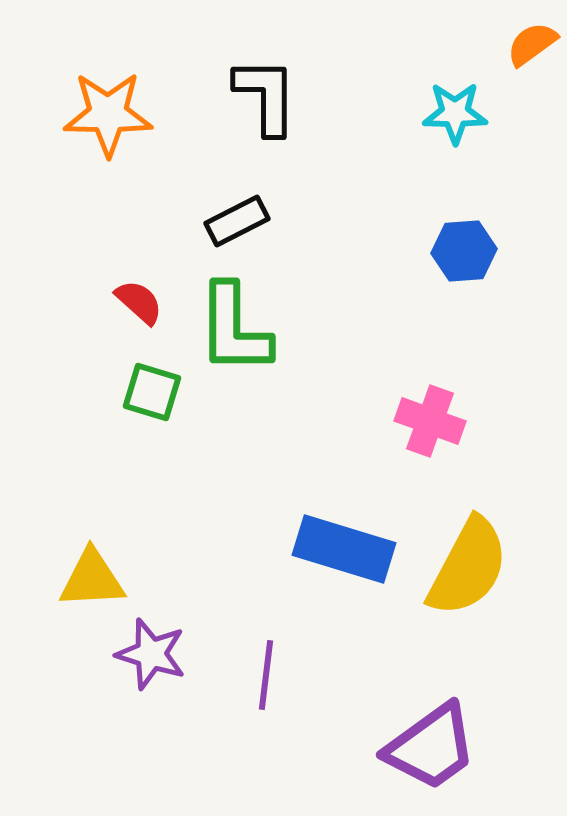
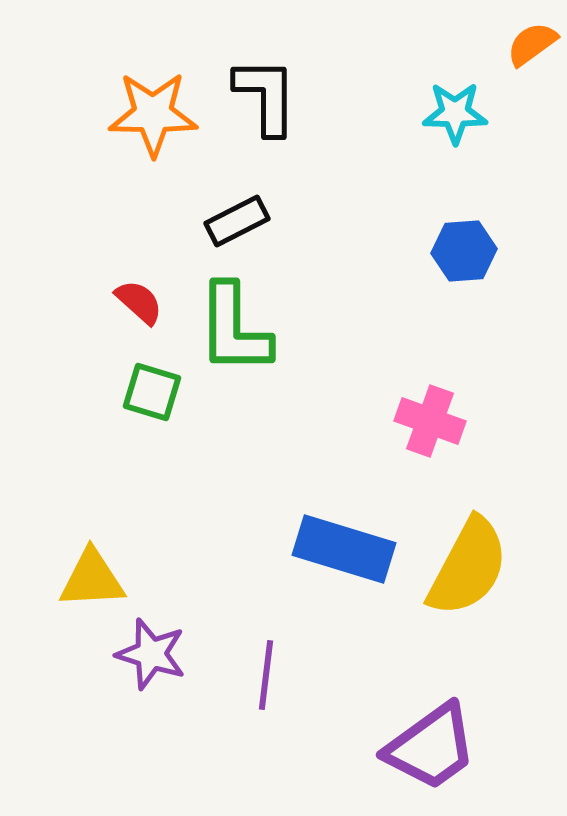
orange star: moved 45 px right
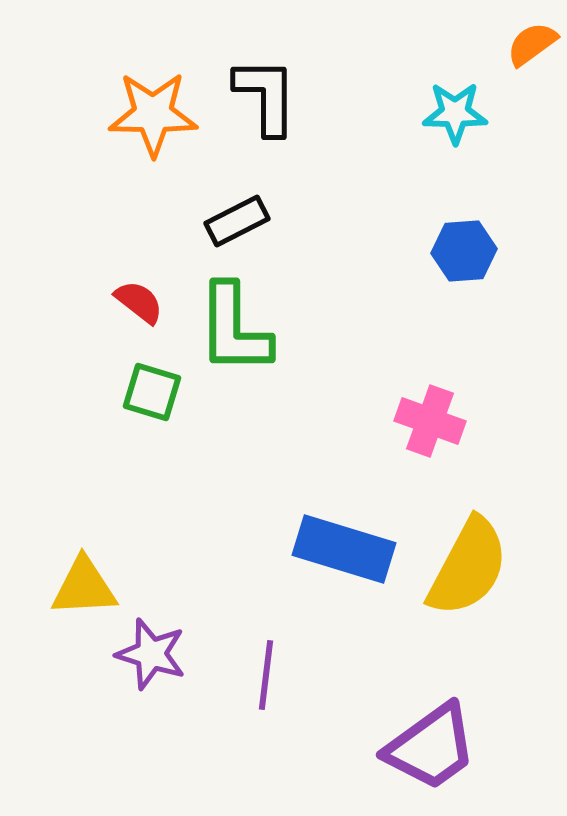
red semicircle: rotated 4 degrees counterclockwise
yellow triangle: moved 8 px left, 8 px down
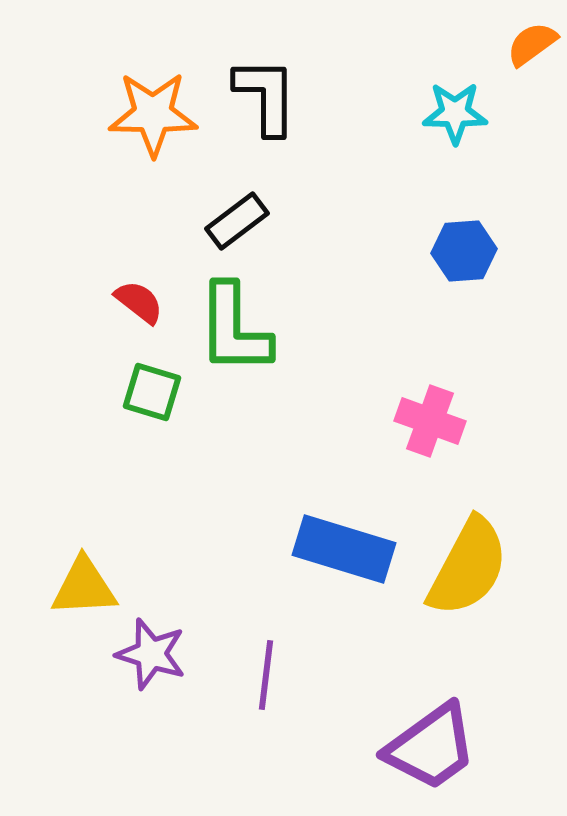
black rectangle: rotated 10 degrees counterclockwise
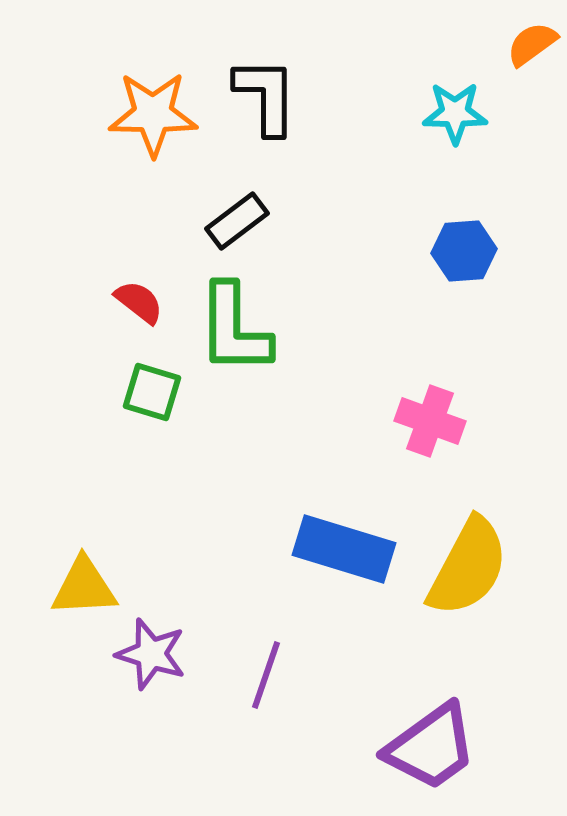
purple line: rotated 12 degrees clockwise
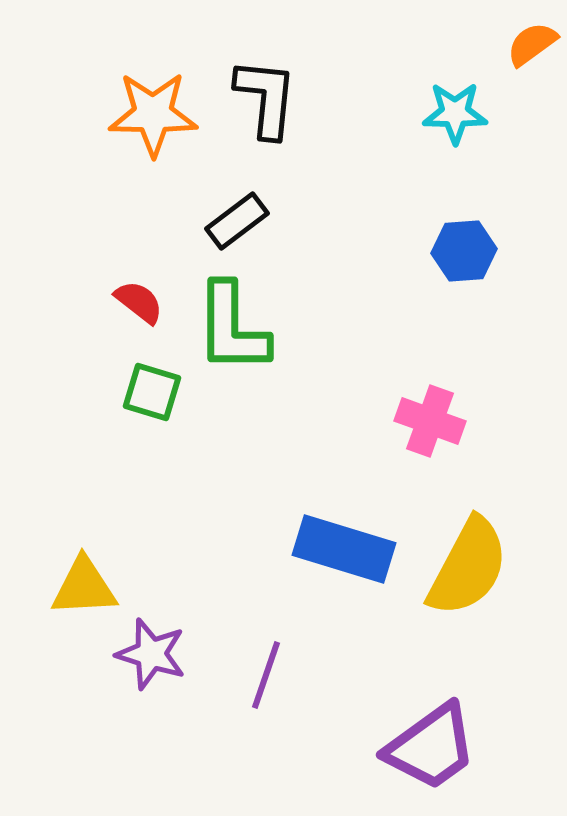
black L-shape: moved 2 px down; rotated 6 degrees clockwise
green L-shape: moved 2 px left, 1 px up
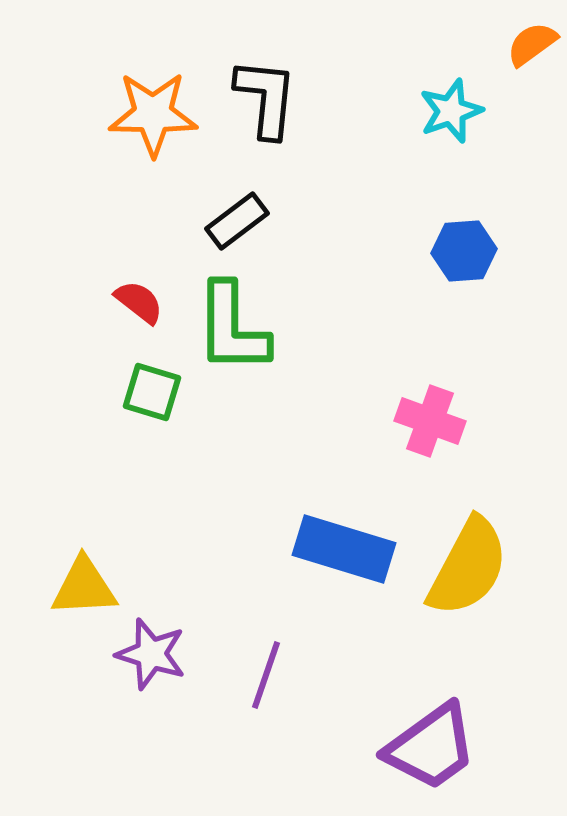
cyan star: moved 4 px left, 2 px up; rotated 20 degrees counterclockwise
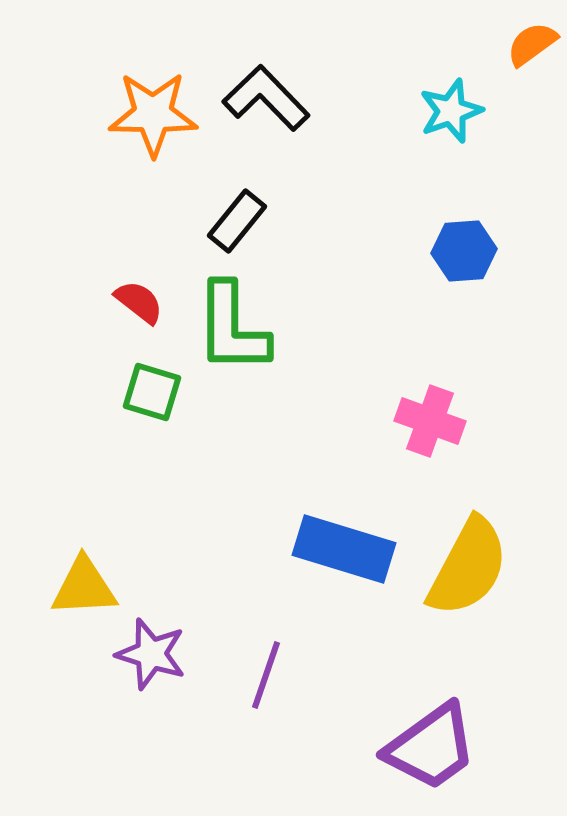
black L-shape: rotated 50 degrees counterclockwise
black rectangle: rotated 14 degrees counterclockwise
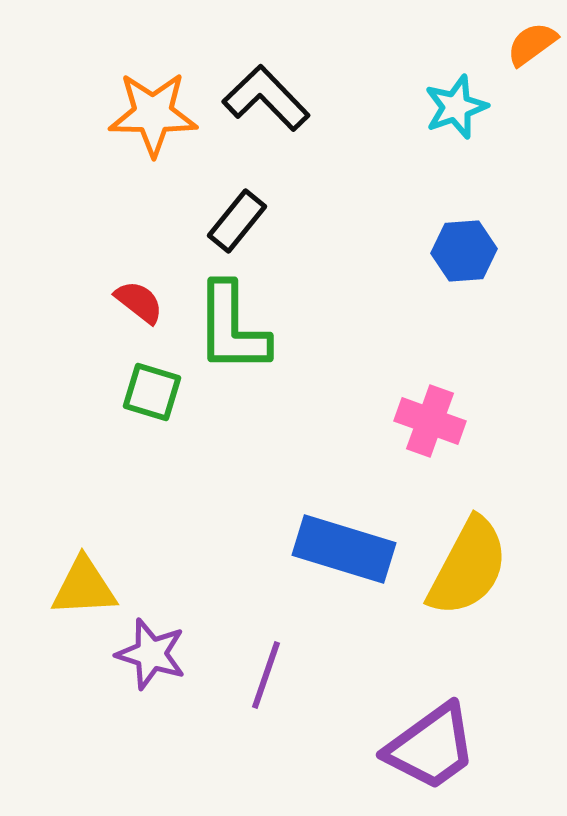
cyan star: moved 5 px right, 4 px up
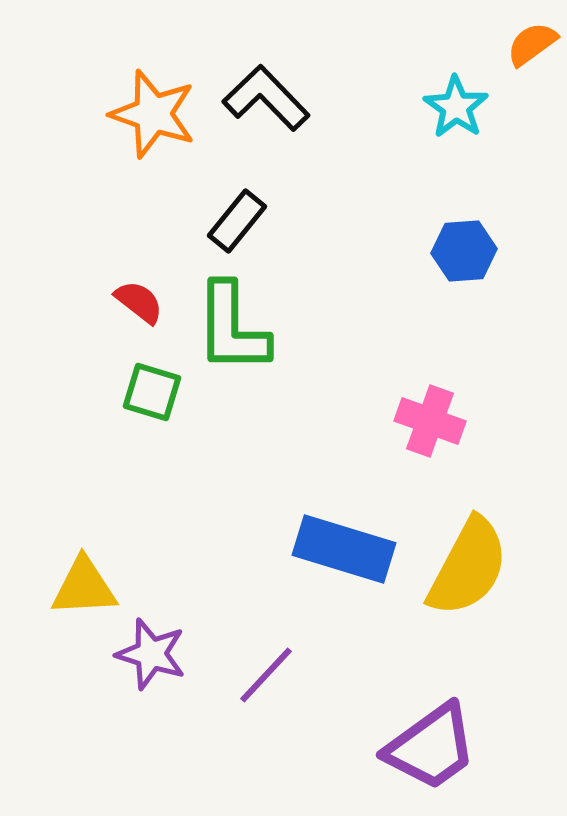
cyan star: rotated 18 degrees counterclockwise
orange star: rotated 18 degrees clockwise
purple line: rotated 24 degrees clockwise
